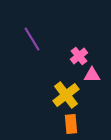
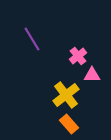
pink cross: moved 1 px left
orange rectangle: moved 2 px left; rotated 36 degrees counterclockwise
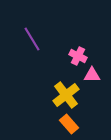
pink cross: rotated 24 degrees counterclockwise
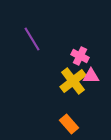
pink cross: moved 2 px right
pink triangle: moved 1 px left, 1 px down
yellow cross: moved 7 px right, 14 px up
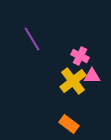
pink triangle: moved 1 px right
orange rectangle: rotated 12 degrees counterclockwise
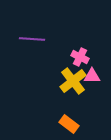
purple line: rotated 55 degrees counterclockwise
pink cross: moved 1 px down
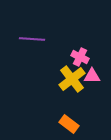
yellow cross: moved 1 px left, 2 px up
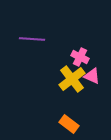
pink triangle: rotated 24 degrees clockwise
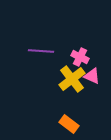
purple line: moved 9 px right, 12 px down
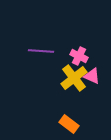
pink cross: moved 1 px left, 1 px up
yellow cross: moved 2 px right, 1 px up
